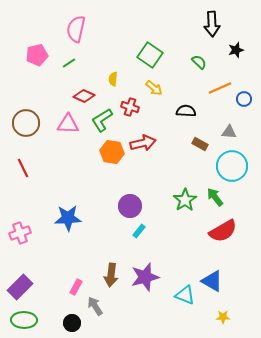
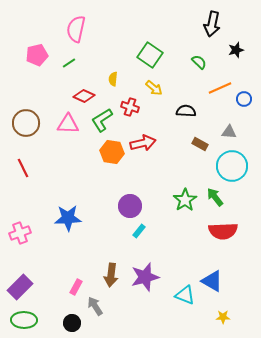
black arrow: rotated 15 degrees clockwise
red semicircle: rotated 28 degrees clockwise
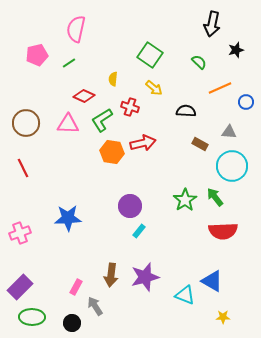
blue circle: moved 2 px right, 3 px down
green ellipse: moved 8 px right, 3 px up
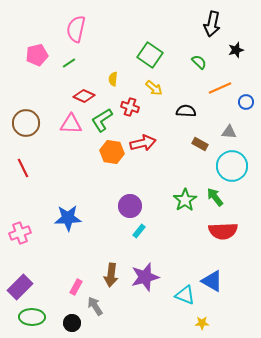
pink triangle: moved 3 px right
yellow star: moved 21 px left, 6 px down
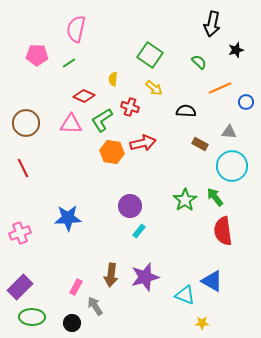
pink pentagon: rotated 15 degrees clockwise
red semicircle: rotated 84 degrees clockwise
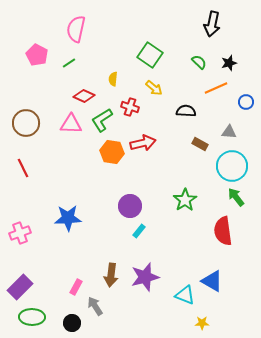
black star: moved 7 px left, 13 px down
pink pentagon: rotated 25 degrees clockwise
orange line: moved 4 px left
green arrow: moved 21 px right
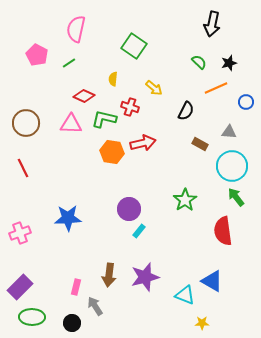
green square: moved 16 px left, 9 px up
black semicircle: rotated 114 degrees clockwise
green L-shape: moved 2 px right, 1 px up; rotated 45 degrees clockwise
purple circle: moved 1 px left, 3 px down
brown arrow: moved 2 px left
pink rectangle: rotated 14 degrees counterclockwise
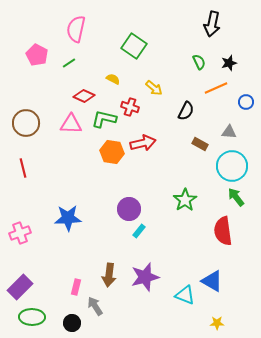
green semicircle: rotated 21 degrees clockwise
yellow semicircle: rotated 112 degrees clockwise
red line: rotated 12 degrees clockwise
yellow star: moved 15 px right
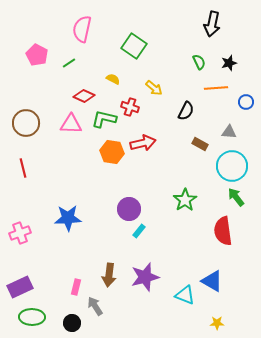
pink semicircle: moved 6 px right
orange line: rotated 20 degrees clockwise
purple rectangle: rotated 20 degrees clockwise
